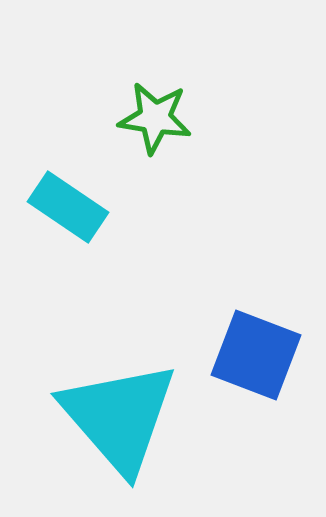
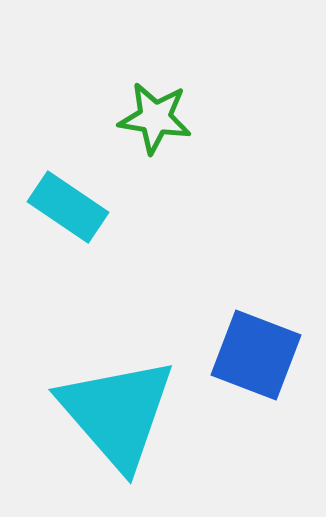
cyan triangle: moved 2 px left, 4 px up
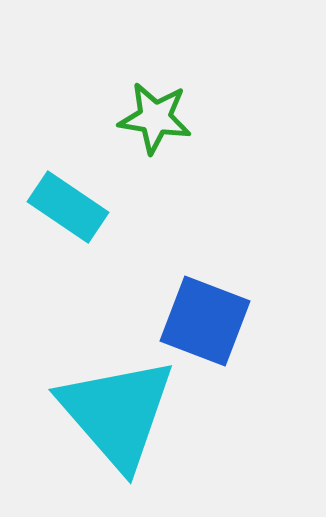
blue square: moved 51 px left, 34 px up
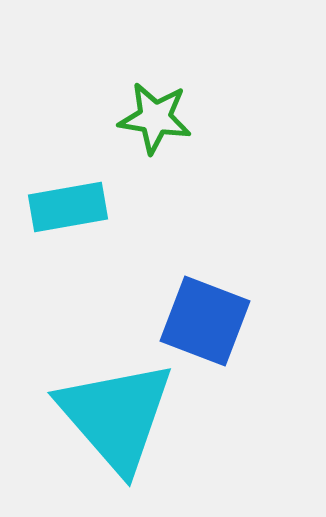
cyan rectangle: rotated 44 degrees counterclockwise
cyan triangle: moved 1 px left, 3 px down
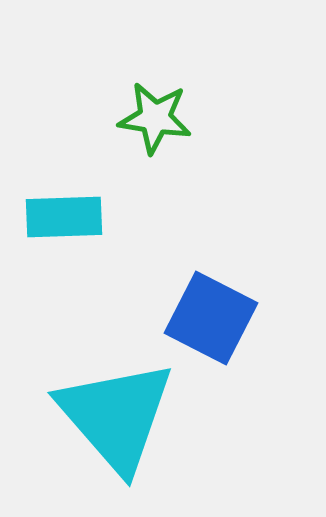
cyan rectangle: moved 4 px left, 10 px down; rotated 8 degrees clockwise
blue square: moved 6 px right, 3 px up; rotated 6 degrees clockwise
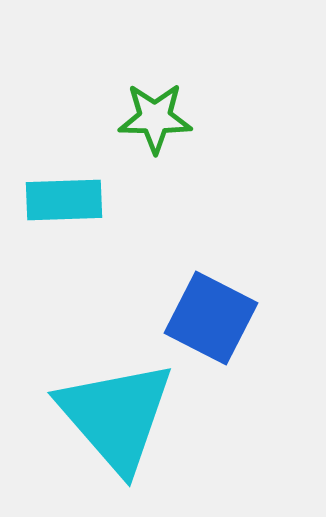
green star: rotated 8 degrees counterclockwise
cyan rectangle: moved 17 px up
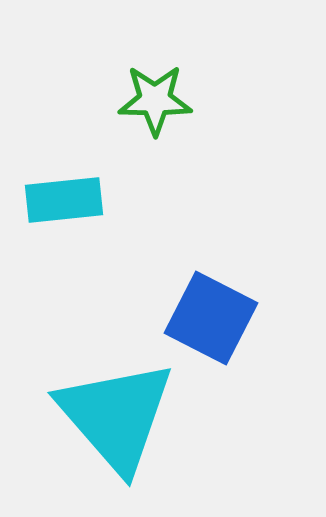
green star: moved 18 px up
cyan rectangle: rotated 4 degrees counterclockwise
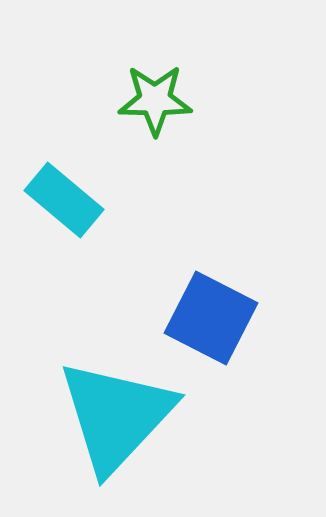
cyan rectangle: rotated 46 degrees clockwise
cyan triangle: rotated 24 degrees clockwise
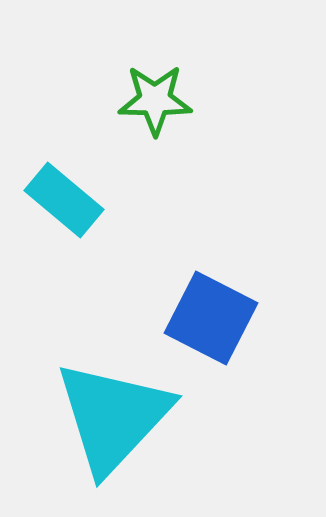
cyan triangle: moved 3 px left, 1 px down
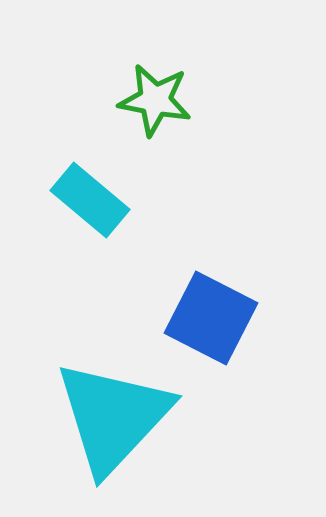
green star: rotated 10 degrees clockwise
cyan rectangle: moved 26 px right
